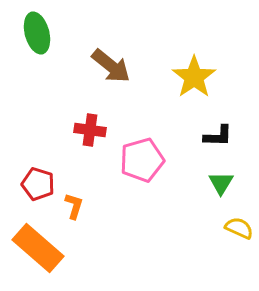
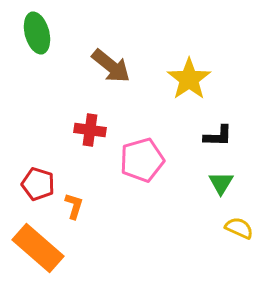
yellow star: moved 5 px left, 2 px down
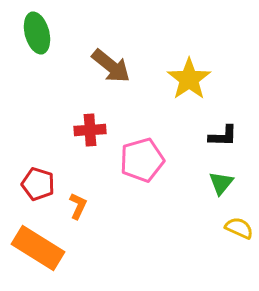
red cross: rotated 12 degrees counterclockwise
black L-shape: moved 5 px right
green triangle: rotated 8 degrees clockwise
orange L-shape: moved 4 px right; rotated 8 degrees clockwise
orange rectangle: rotated 9 degrees counterclockwise
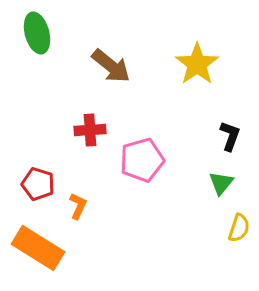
yellow star: moved 8 px right, 15 px up
black L-shape: moved 7 px right; rotated 72 degrees counterclockwise
yellow semicircle: rotated 84 degrees clockwise
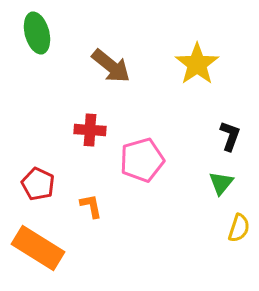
red cross: rotated 8 degrees clockwise
red pentagon: rotated 8 degrees clockwise
orange L-shape: moved 13 px right; rotated 36 degrees counterclockwise
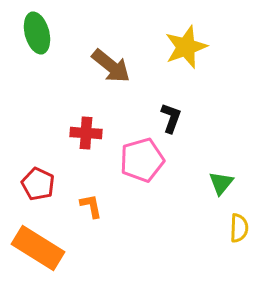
yellow star: moved 11 px left, 17 px up; rotated 15 degrees clockwise
red cross: moved 4 px left, 3 px down
black L-shape: moved 59 px left, 18 px up
yellow semicircle: rotated 16 degrees counterclockwise
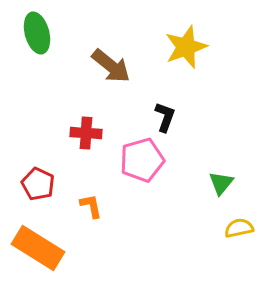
black L-shape: moved 6 px left, 1 px up
yellow semicircle: rotated 104 degrees counterclockwise
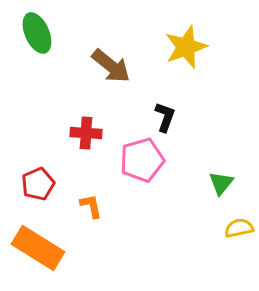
green ellipse: rotated 9 degrees counterclockwise
red pentagon: rotated 24 degrees clockwise
